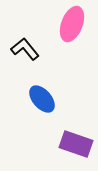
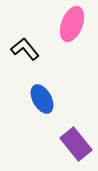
blue ellipse: rotated 12 degrees clockwise
purple rectangle: rotated 32 degrees clockwise
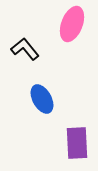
purple rectangle: moved 1 px right, 1 px up; rotated 36 degrees clockwise
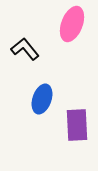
blue ellipse: rotated 48 degrees clockwise
purple rectangle: moved 18 px up
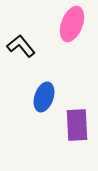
black L-shape: moved 4 px left, 3 px up
blue ellipse: moved 2 px right, 2 px up
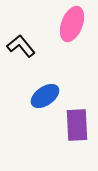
blue ellipse: moved 1 px right, 1 px up; rotated 36 degrees clockwise
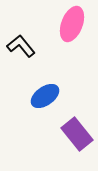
purple rectangle: moved 9 px down; rotated 36 degrees counterclockwise
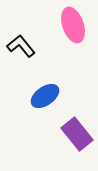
pink ellipse: moved 1 px right, 1 px down; rotated 40 degrees counterclockwise
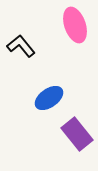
pink ellipse: moved 2 px right
blue ellipse: moved 4 px right, 2 px down
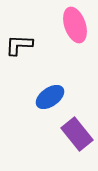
black L-shape: moved 2 px left, 1 px up; rotated 48 degrees counterclockwise
blue ellipse: moved 1 px right, 1 px up
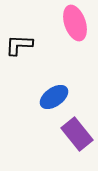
pink ellipse: moved 2 px up
blue ellipse: moved 4 px right
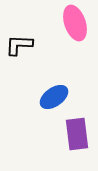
purple rectangle: rotated 32 degrees clockwise
